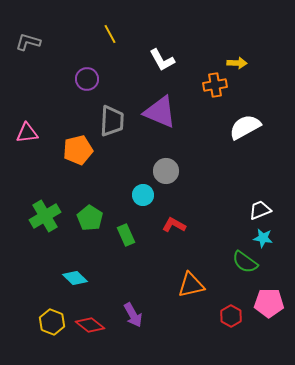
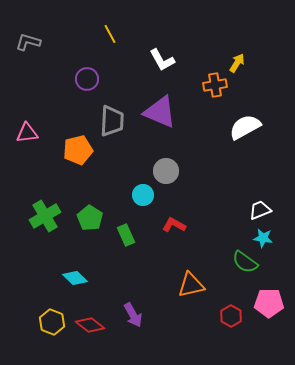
yellow arrow: rotated 60 degrees counterclockwise
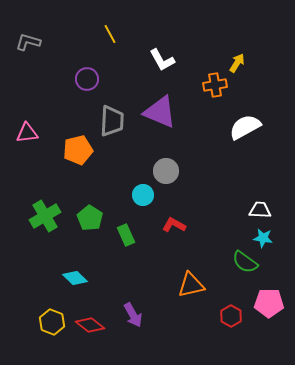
white trapezoid: rotated 25 degrees clockwise
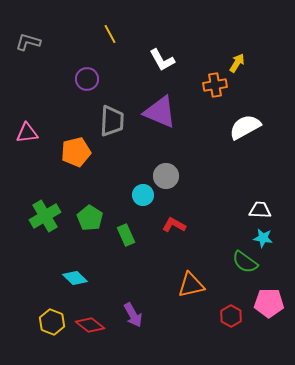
orange pentagon: moved 2 px left, 2 px down
gray circle: moved 5 px down
